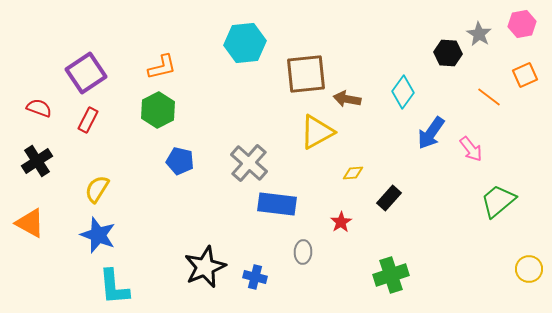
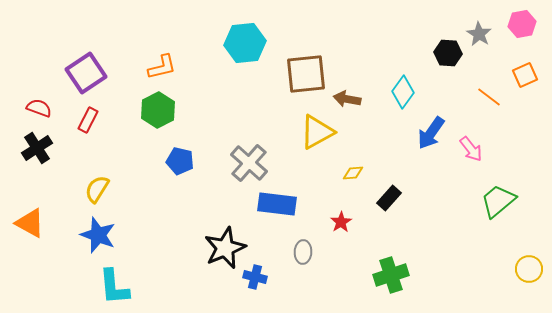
black cross: moved 13 px up
black star: moved 20 px right, 19 px up
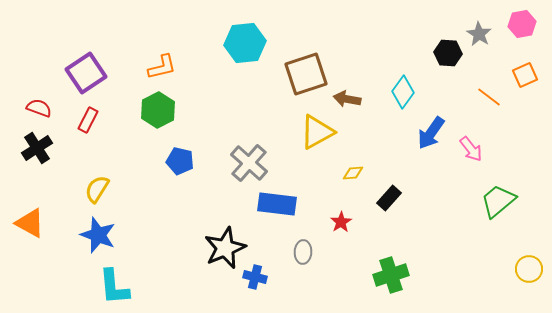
brown square: rotated 12 degrees counterclockwise
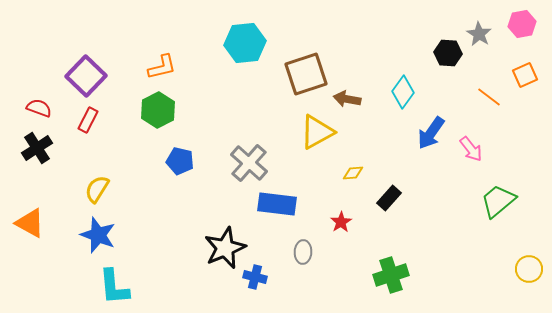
purple square: moved 3 px down; rotated 12 degrees counterclockwise
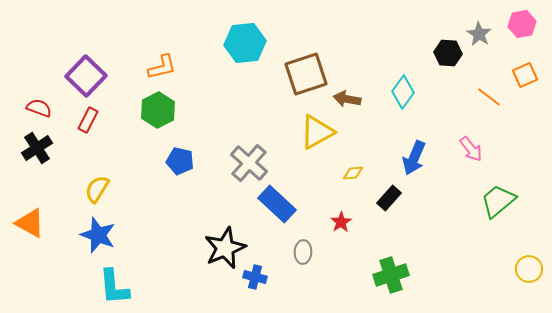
blue arrow: moved 17 px left, 25 px down; rotated 12 degrees counterclockwise
blue rectangle: rotated 36 degrees clockwise
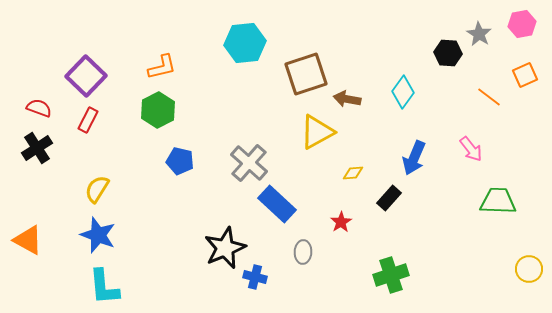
green trapezoid: rotated 42 degrees clockwise
orange triangle: moved 2 px left, 17 px down
cyan L-shape: moved 10 px left
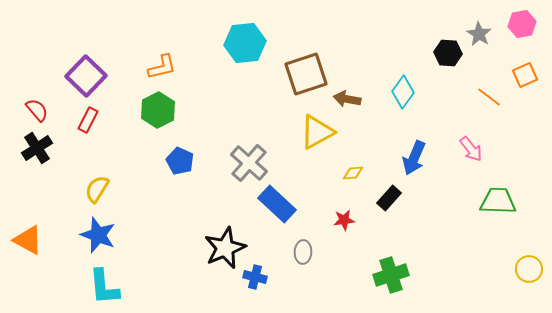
red semicircle: moved 2 px left, 2 px down; rotated 30 degrees clockwise
blue pentagon: rotated 12 degrees clockwise
red star: moved 3 px right, 2 px up; rotated 25 degrees clockwise
